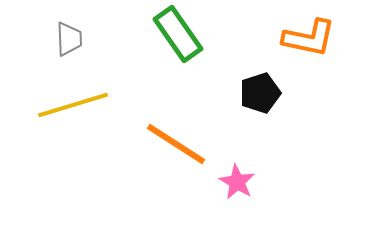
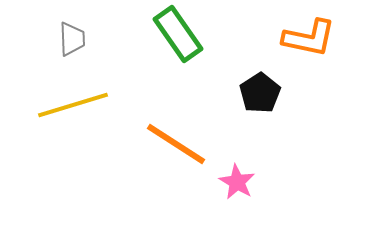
gray trapezoid: moved 3 px right
black pentagon: rotated 15 degrees counterclockwise
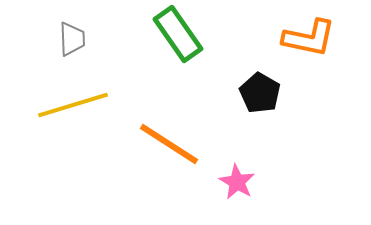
black pentagon: rotated 9 degrees counterclockwise
orange line: moved 7 px left
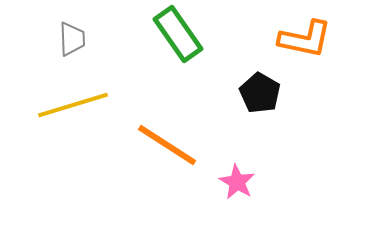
orange L-shape: moved 4 px left, 1 px down
orange line: moved 2 px left, 1 px down
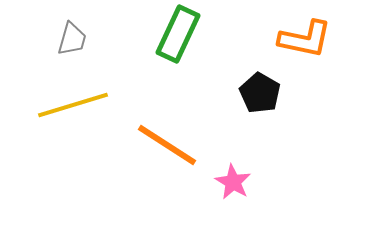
green rectangle: rotated 60 degrees clockwise
gray trapezoid: rotated 18 degrees clockwise
pink star: moved 4 px left
